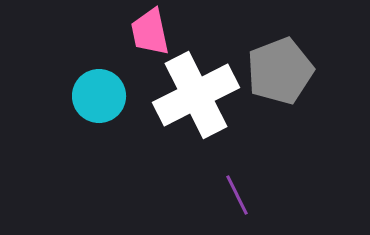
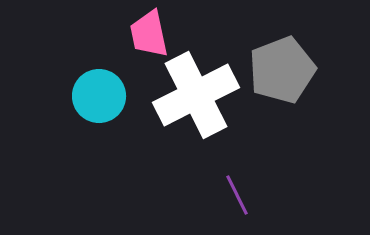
pink trapezoid: moved 1 px left, 2 px down
gray pentagon: moved 2 px right, 1 px up
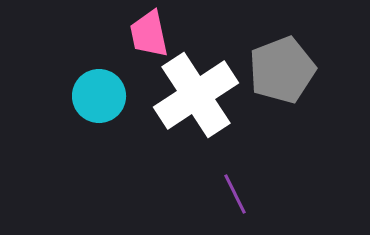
white cross: rotated 6 degrees counterclockwise
purple line: moved 2 px left, 1 px up
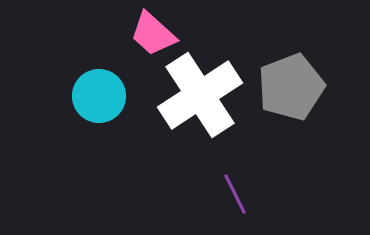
pink trapezoid: moved 4 px right; rotated 36 degrees counterclockwise
gray pentagon: moved 9 px right, 17 px down
white cross: moved 4 px right
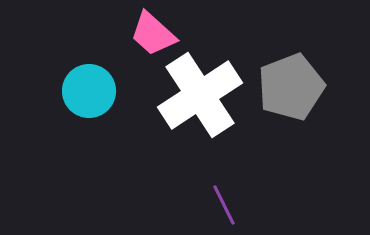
cyan circle: moved 10 px left, 5 px up
purple line: moved 11 px left, 11 px down
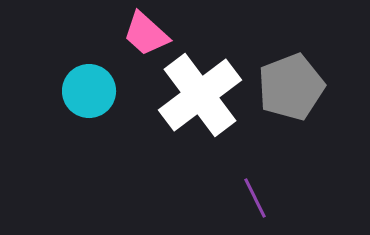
pink trapezoid: moved 7 px left
white cross: rotated 4 degrees counterclockwise
purple line: moved 31 px right, 7 px up
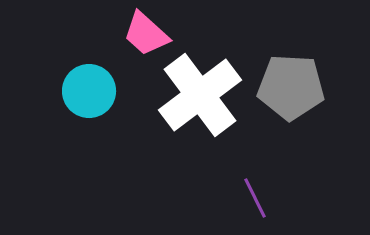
gray pentagon: rotated 24 degrees clockwise
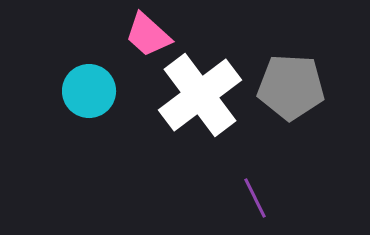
pink trapezoid: moved 2 px right, 1 px down
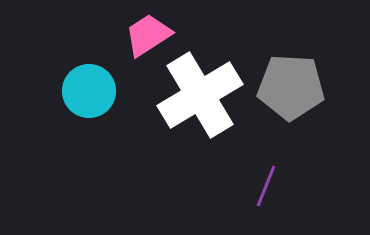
pink trapezoid: rotated 105 degrees clockwise
white cross: rotated 6 degrees clockwise
purple line: moved 11 px right, 12 px up; rotated 48 degrees clockwise
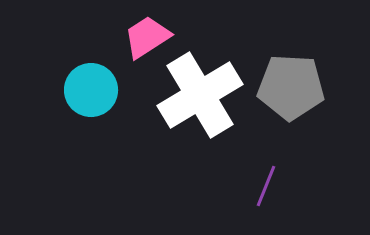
pink trapezoid: moved 1 px left, 2 px down
cyan circle: moved 2 px right, 1 px up
